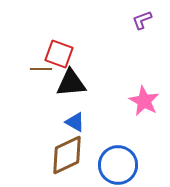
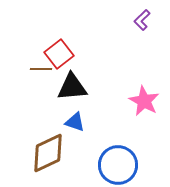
purple L-shape: rotated 25 degrees counterclockwise
red square: rotated 32 degrees clockwise
black triangle: moved 1 px right, 4 px down
blue triangle: rotated 10 degrees counterclockwise
brown diamond: moved 19 px left, 2 px up
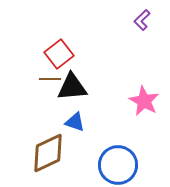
brown line: moved 9 px right, 10 px down
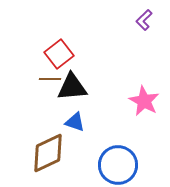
purple L-shape: moved 2 px right
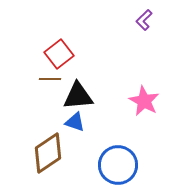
black triangle: moved 6 px right, 9 px down
brown diamond: rotated 9 degrees counterclockwise
